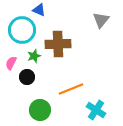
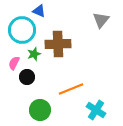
blue triangle: moved 1 px down
green star: moved 2 px up
pink semicircle: moved 3 px right
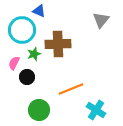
green circle: moved 1 px left
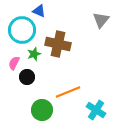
brown cross: rotated 15 degrees clockwise
orange line: moved 3 px left, 3 px down
green circle: moved 3 px right
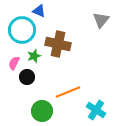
green star: moved 2 px down
green circle: moved 1 px down
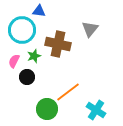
blue triangle: rotated 16 degrees counterclockwise
gray triangle: moved 11 px left, 9 px down
pink semicircle: moved 2 px up
orange line: rotated 15 degrees counterclockwise
green circle: moved 5 px right, 2 px up
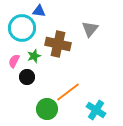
cyan circle: moved 2 px up
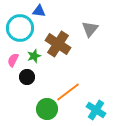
cyan circle: moved 2 px left
brown cross: rotated 20 degrees clockwise
pink semicircle: moved 1 px left, 1 px up
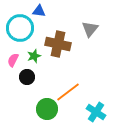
brown cross: rotated 20 degrees counterclockwise
cyan cross: moved 2 px down
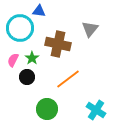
green star: moved 2 px left, 2 px down; rotated 16 degrees counterclockwise
orange line: moved 13 px up
cyan cross: moved 2 px up
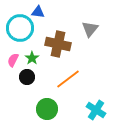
blue triangle: moved 1 px left, 1 px down
